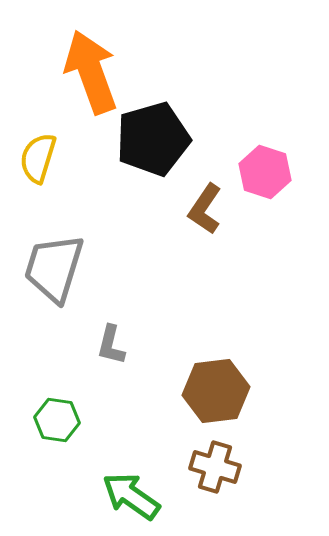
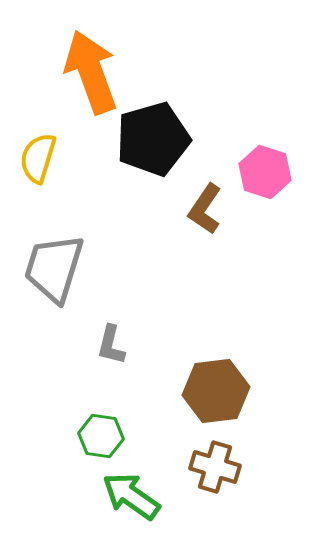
green hexagon: moved 44 px right, 16 px down
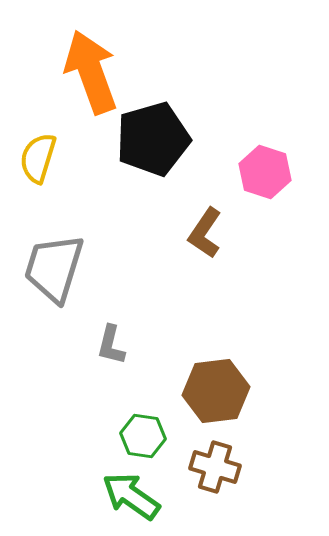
brown L-shape: moved 24 px down
green hexagon: moved 42 px right
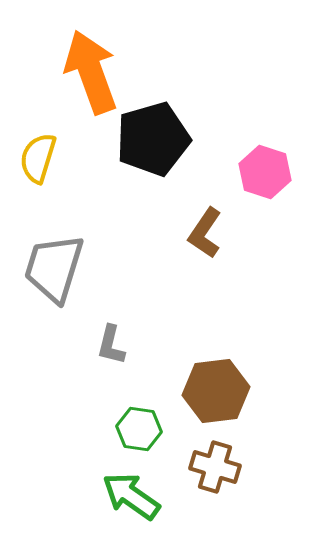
green hexagon: moved 4 px left, 7 px up
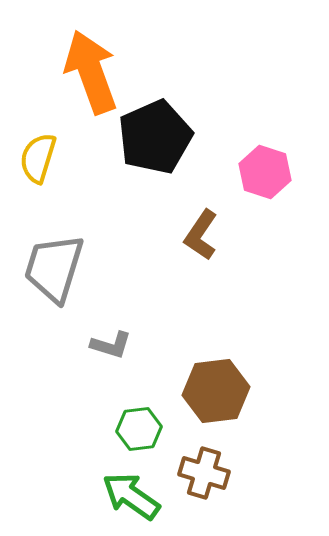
black pentagon: moved 2 px right, 2 px up; rotated 8 degrees counterclockwise
brown L-shape: moved 4 px left, 2 px down
gray L-shape: rotated 87 degrees counterclockwise
green hexagon: rotated 15 degrees counterclockwise
brown cross: moved 11 px left, 6 px down
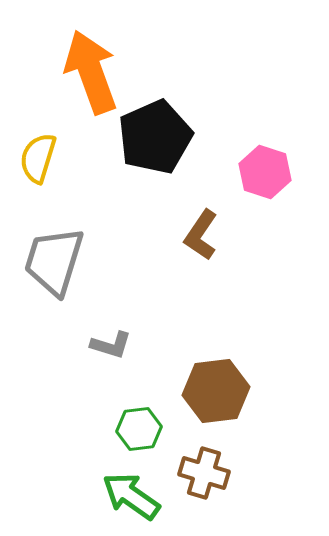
gray trapezoid: moved 7 px up
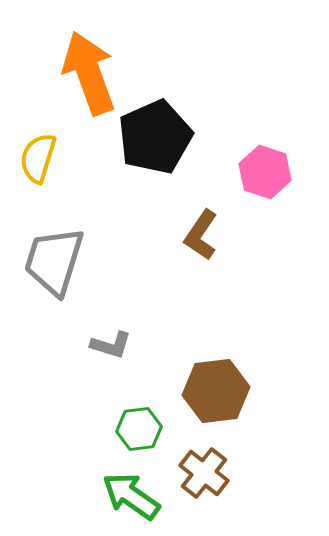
orange arrow: moved 2 px left, 1 px down
brown cross: rotated 21 degrees clockwise
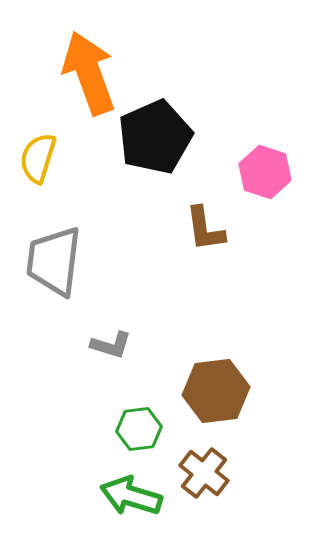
brown L-shape: moved 4 px right, 6 px up; rotated 42 degrees counterclockwise
gray trapezoid: rotated 10 degrees counterclockwise
green arrow: rotated 18 degrees counterclockwise
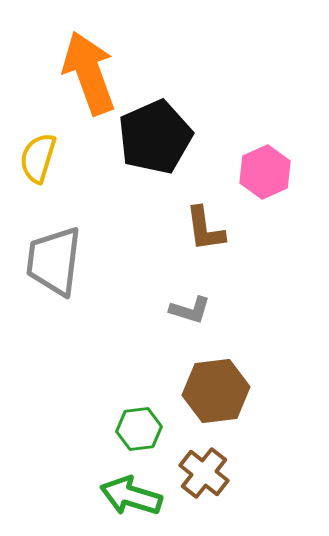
pink hexagon: rotated 18 degrees clockwise
gray L-shape: moved 79 px right, 35 px up
